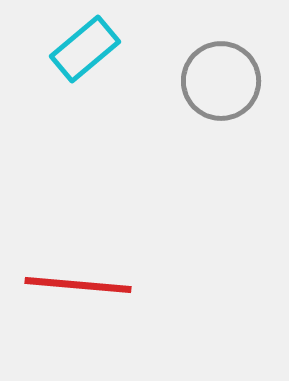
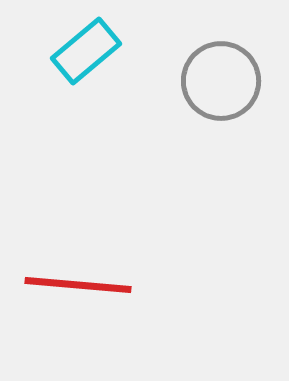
cyan rectangle: moved 1 px right, 2 px down
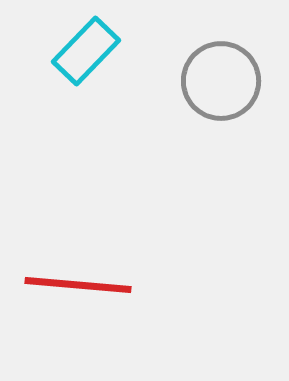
cyan rectangle: rotated 6 degrees counterclockwise
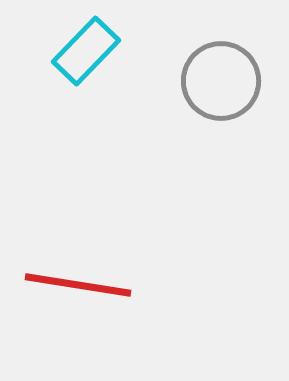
red line: rotated 4 degrees clockwise
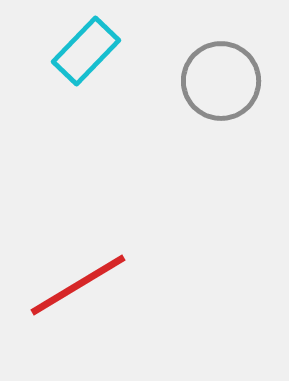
red line: rotated 40 degrees counterclockwise
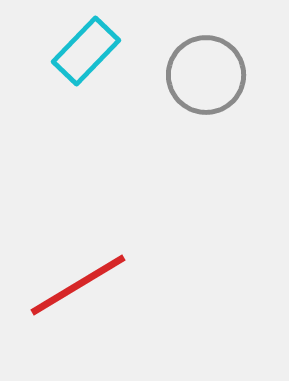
gray circle: moved 15 px left, 6 px up
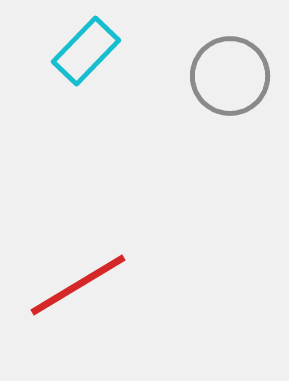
gray circle: moved 24 px right, 1 px down
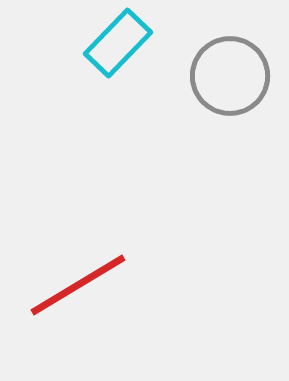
cyan rectangle: moved 32 px right, 8 px up
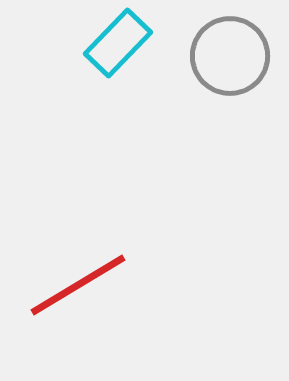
gray circle: moved 20 px up
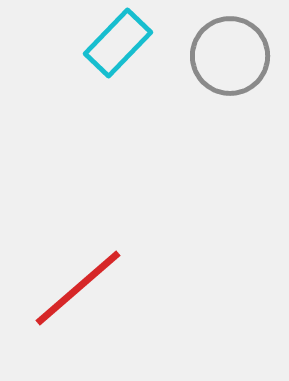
red line: moved 3 px down; rotated 10 degrees counterclockwise
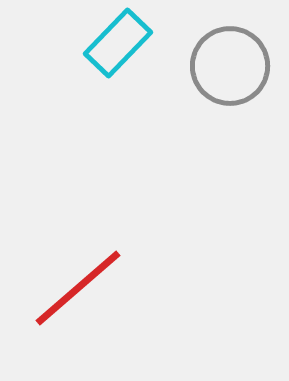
gray circle: moved 10 px down
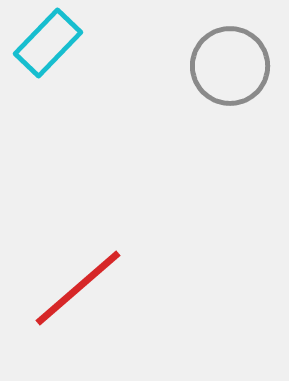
cyan rectangle: moved 70 px left
